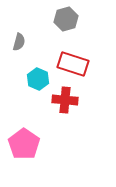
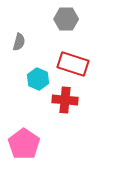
gray hexagon: rotated 15 degrees clockwise
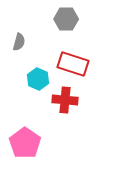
pink pentagon: moved 1 px right, 1 px up
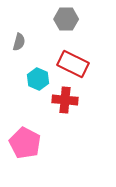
red rectangle: rotated 8 degrees clockwise
pink pentagon: rotated 8 degrees counterclockwise
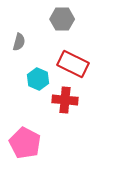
gray hexagon: moved 4 px left
